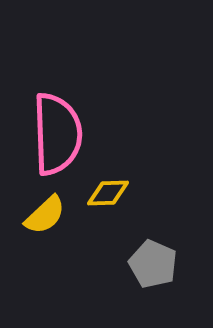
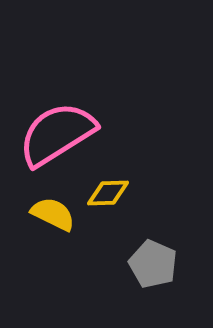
pink semicircle: rotated 120 degrees counterclockwise
yellow semicircle: moved 8 px right, 1 px up; rotated 111 degrees counterclockwise
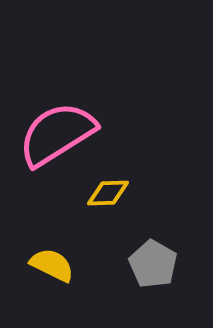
yellow semicircle: moved 1 px left, 51 px down
gray pentagon: rotated 6 degrees clockwise
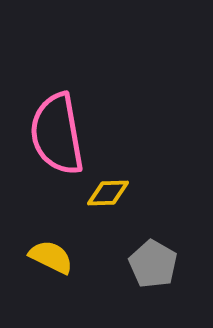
pink semicircle: rotated 68 degrees counterclockwise
yellow semicircle: moved 1 px left, 8 px up
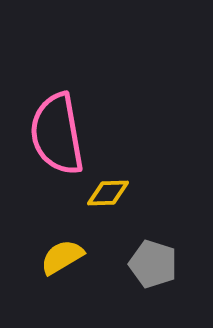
yellow semicircle: moved 11 px right; rotated 57 degrees counterclockwise
gray pentagon: rotated 12 degrees counterclockwise
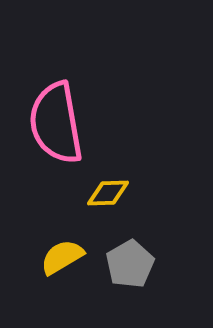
pink semicircle: moved 1 px left, 11 px up
gray pentagon: moved 23 px left; rotated 24 degrees clockwise
